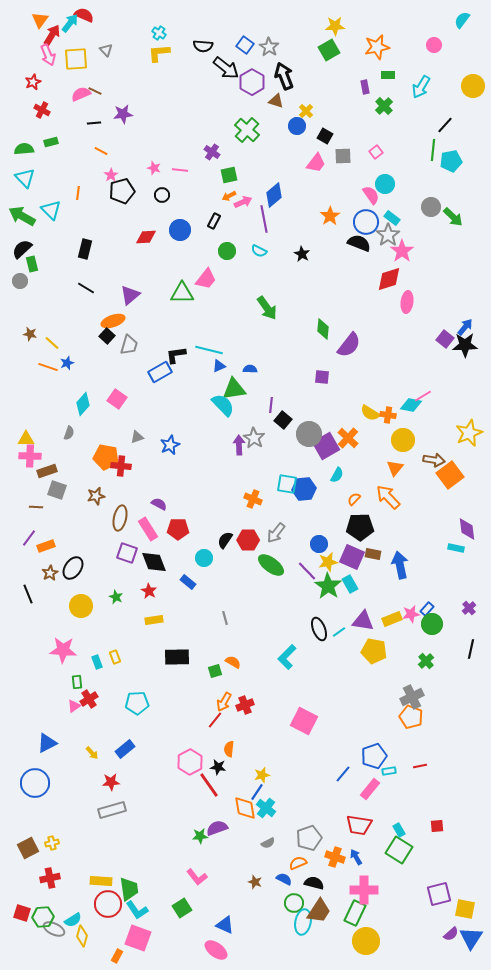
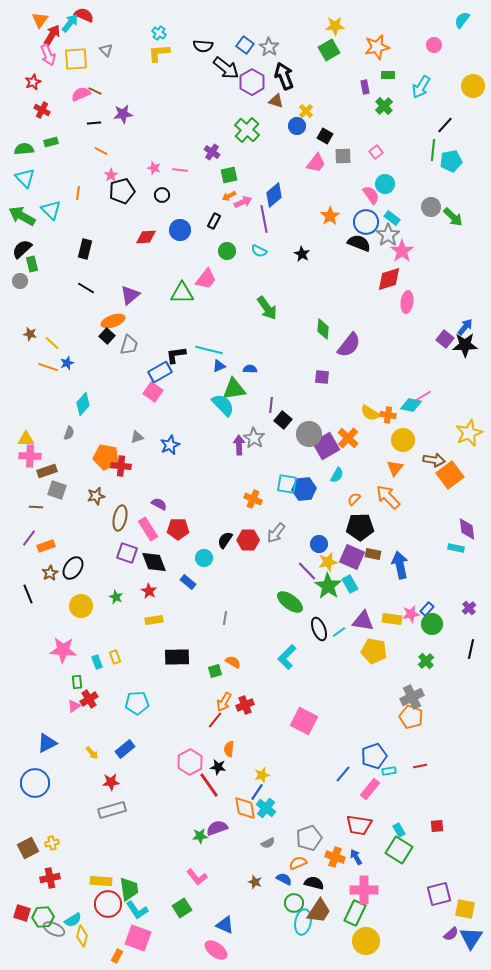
pink square at (117, 399): moved 36 px right, 7 px up
green ellipse at (271, 565): moved 19 px right, 37 px down
gray line at (225, 618): rotated 24 degrees clockwise
yellow rectangle at (392, 619): rotated 30 degrees clockwise
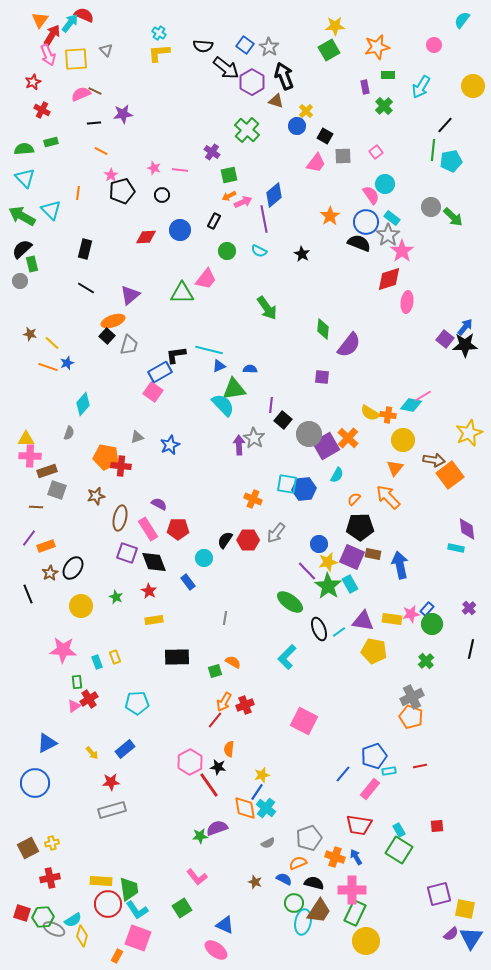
blue rectangle at (188, 582): rotated 14 degrees clockwise
pink cross at (364, 890): moved 12 px left
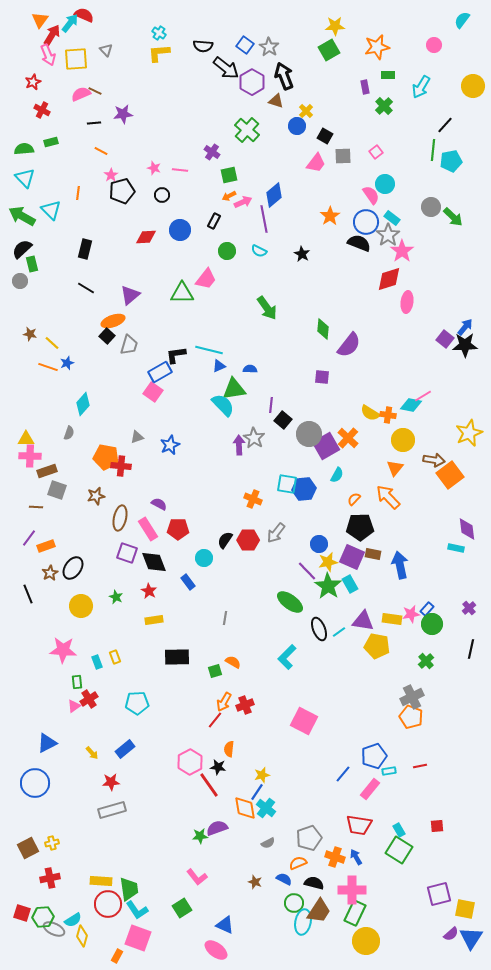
yellow pentagon at (374, 651): moved 3 px right, 5 px up
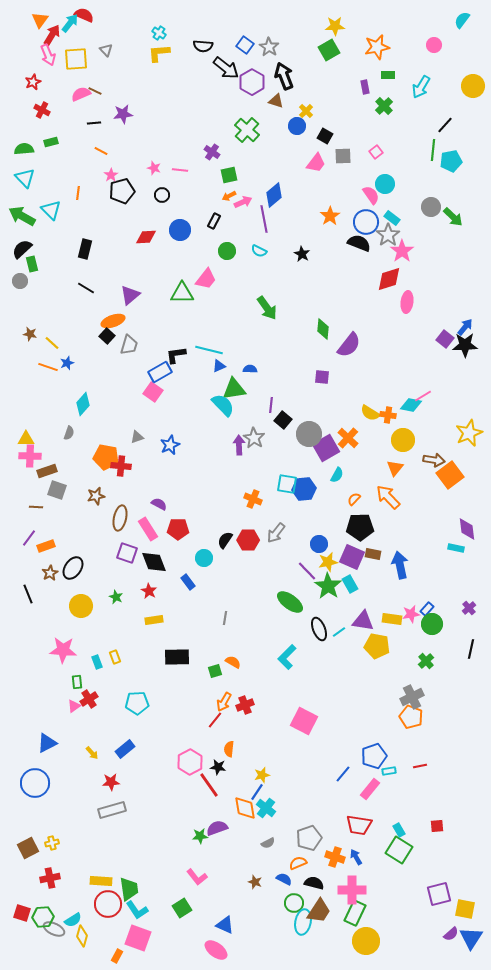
purple square at (326, 446): moved 2 px down
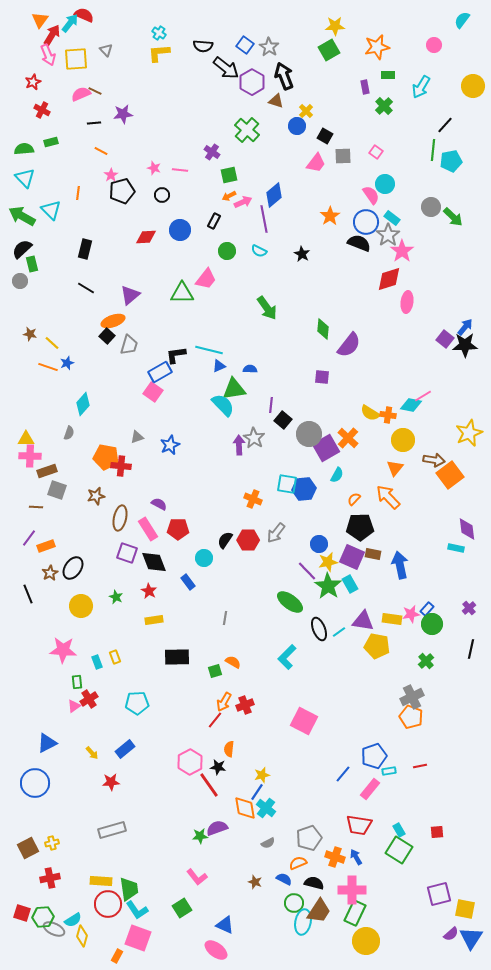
pink square at (376, 152): rotated 16 degrees counterclockwise
gray rectangle at (112, 810): moved 20 px down
red square at (437, 826): moved 6 px down
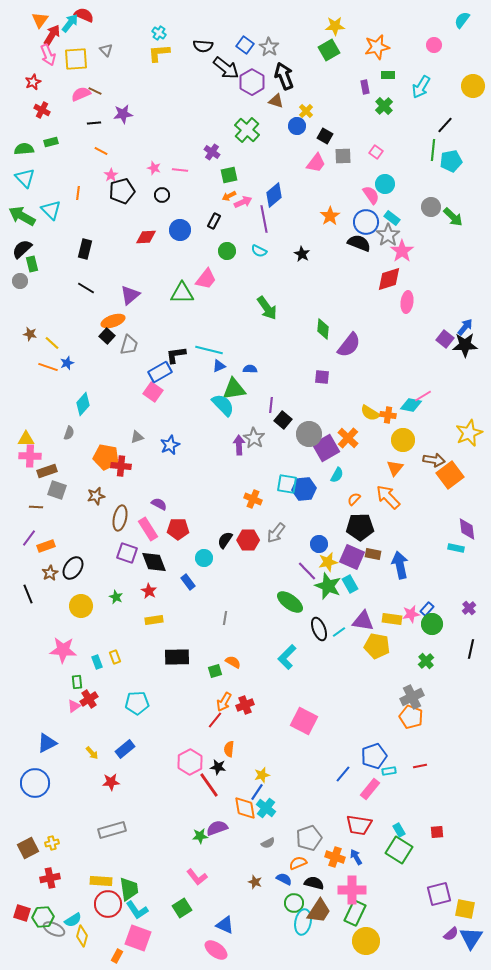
green star at (328, 586): rotated 12 degrees counterclockwise
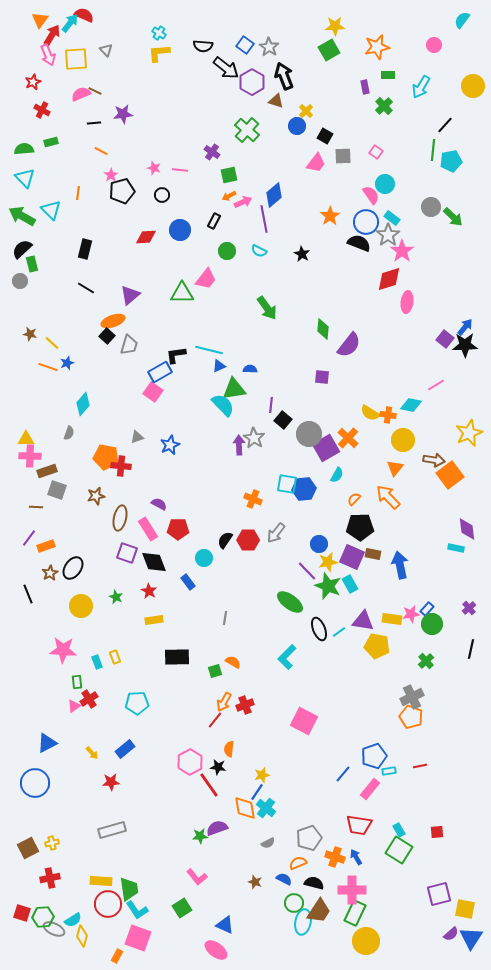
pink line at (423, 396): moved 13 px right, 11 px up
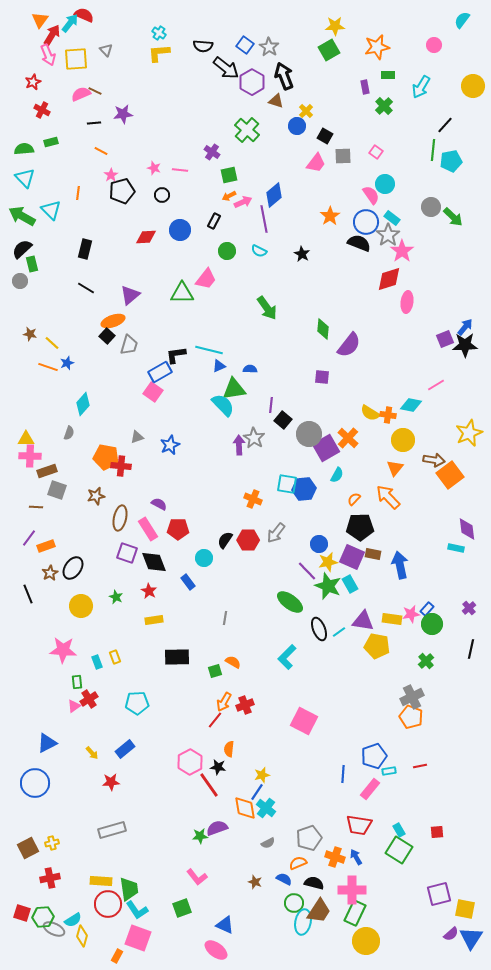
purple square at (445, 339): rotated 30 degrees clockwise
blue line at (343, 774): rotated 36 degrees counterclockwise
green square at (182, 908): rotated 12 degrees clockwise
